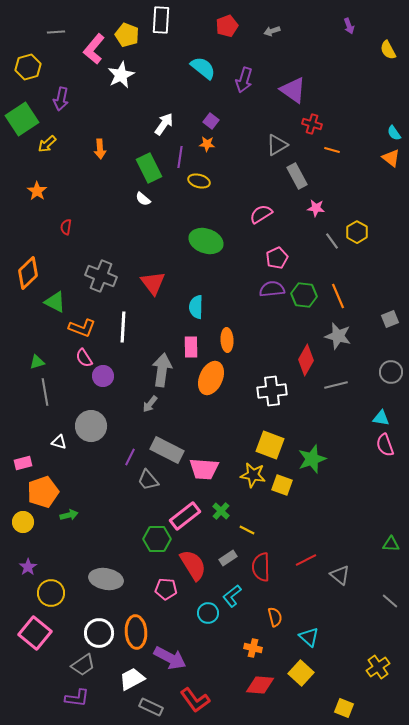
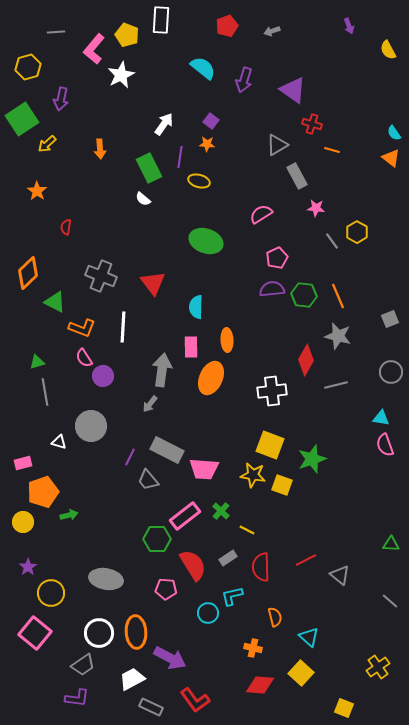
cyan L-shape at (232, 596): rotated 25 degrees clockwise
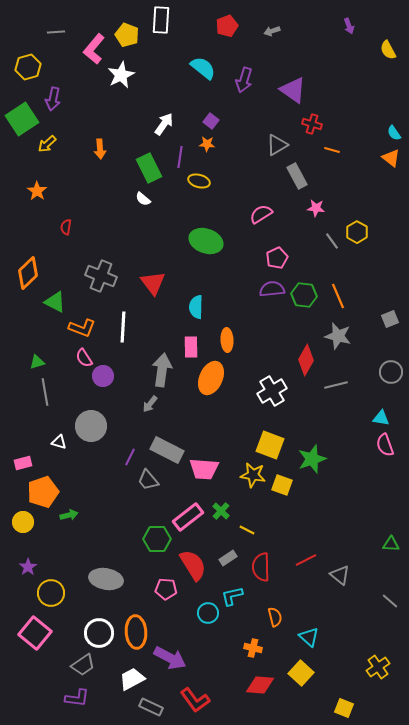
purple arrow at (61, 99): moved 8 px left
white cross at (272, 391): rotated 24 degrees counterclockwise
pink rectangle at (185, 516): moved 3 px right, 1 px down
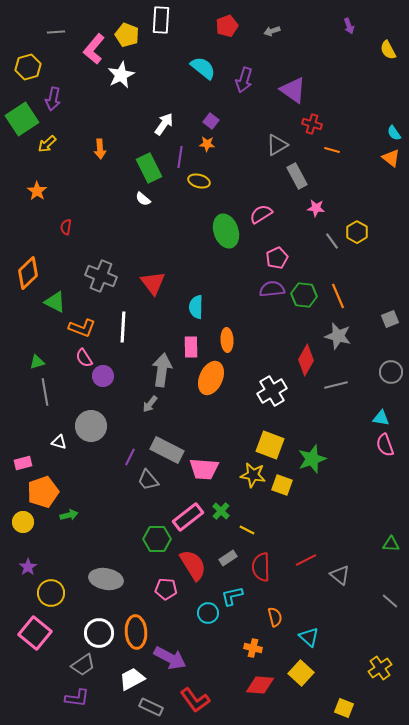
green ellipse at (206, 241): moved 20 px right, 10 px up; rotated 52 degrees clockwise
yellow cross at (378, 667): moved 2 px right, 1 px down
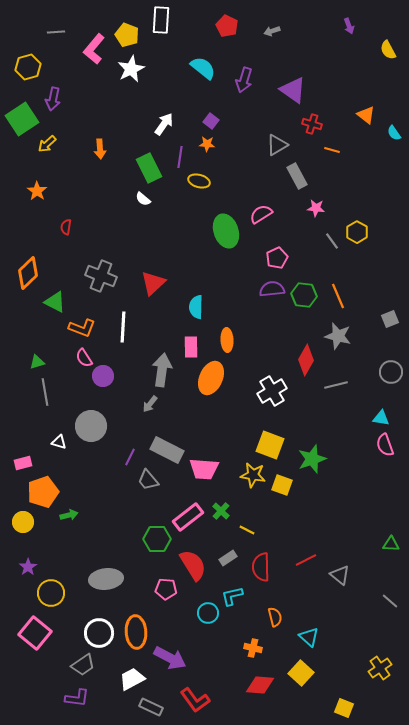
red pentagon at (227, 26): rotated 25 degrees counterclockwise
white star at (121, 75): moved 10 px right, 6 px up
orange triangle at (391, 158): moved 25 px left, 43 px up
red triangle at (153, 283): rotated 24 degrees clockwise
gray ellipse at (106, 579): rotated 16 degrees counterclockwise
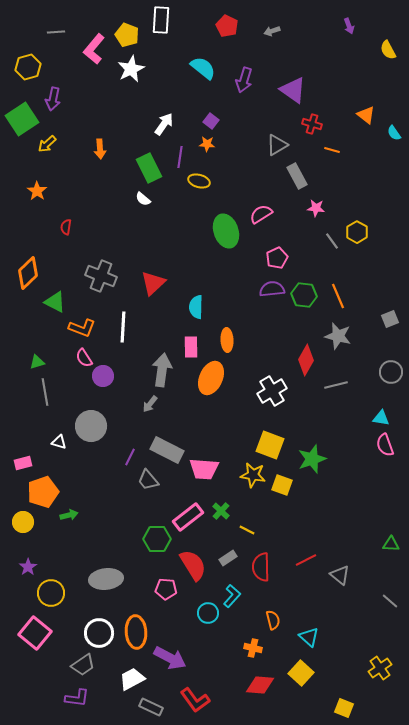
cyan L-shape at (232, 596): rotated 145 degrees clockwise
orange semicircle at (275, 617): moved 2 px left, 3 px down
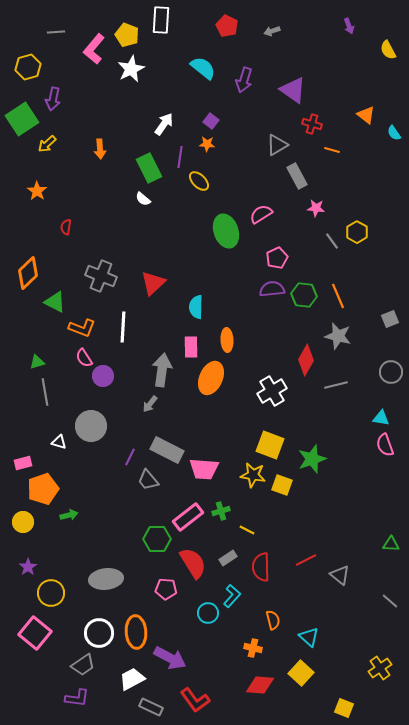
yellow ellipse at (199, 181): rotated 30 degrees clockwise
orange pentagon at (43, 492): moved 3 px up
green cross at (221, 511): rotated 30 degrees clockwise
red semicircle at (193, 565): moved 2 px up
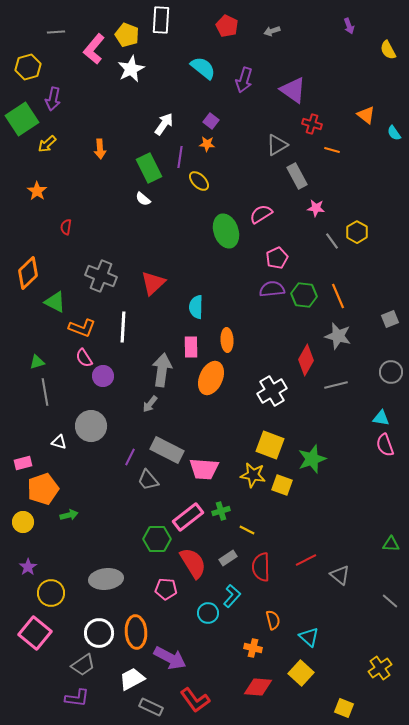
red diamond at (260, 685): moved 2 px left, 2 px down
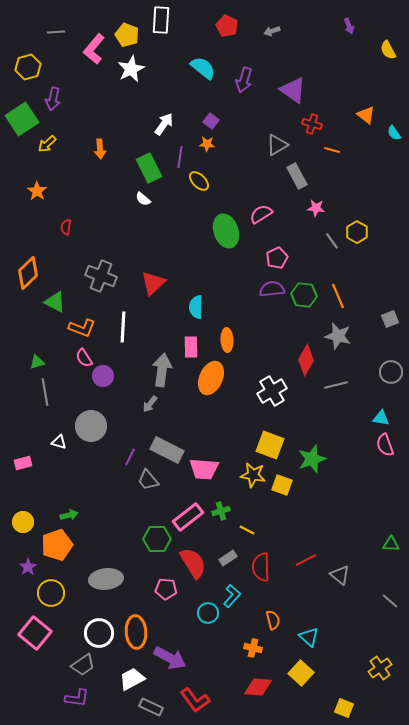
orange pentagon at (43, 489): moved 14 px right, 56 px down
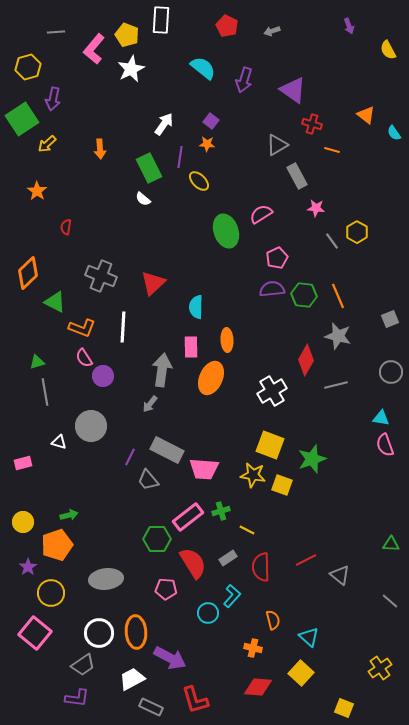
red L-shape at (195, 700): rotated 20 degrees clockwise
